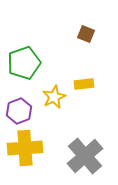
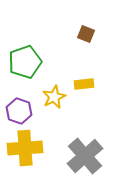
green pentagon: moved 1 px right, 1 px up
purple hexagon: rotated 20 degrees counterclockwise
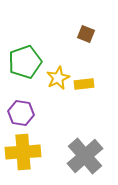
yellow star: moved 4 px right, 19 px up
purple hexagon: moved 2 px right, 2 px down; rotated 10 degrees counterclockwise
yellow cross: moved 2 px left, 4 px down
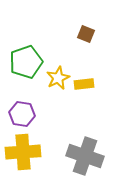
green pentagon: moved 1 px right
purple hexagon: moved 1 px right, 1 px down
gray cross: rotated 30 degrees counterclockwise
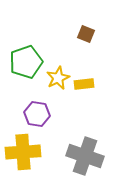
purple hexagon: moved 15 px right
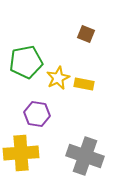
green pentagon: rotated 8 degrees clockwise
yellow rectangle: rotated 18 degrees clockwise
yellow cross: moved 2 px left, 1 px down
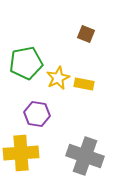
green pentagon: moved 1 px down
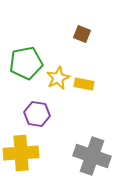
brown square: moved 4 px left
gray cross: moved 7 px right
